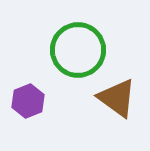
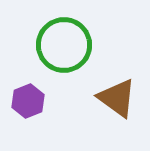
green circle: moved 14 px left, 5 px up
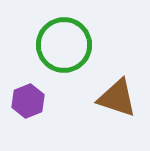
brown triangle: rotated 18 degrees counterclockwise
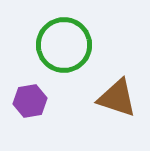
purple hexagon: moved 2 px right; rotated 12 degrees clockwise
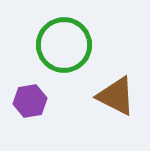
brown triangle: moved 1 px left, 2 px up; rotated 9 degrees clockwise
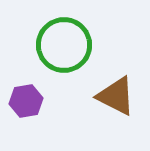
purple hexagon: moved 4 px left
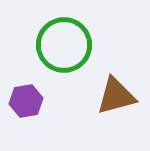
brown triangle: rotated 42 degrees counterclockwise
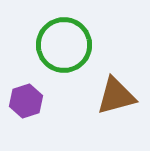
purple hexagon: rotated 8 degrees counterclockwise
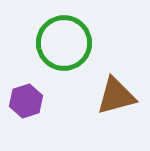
green circle: moved 2 px up
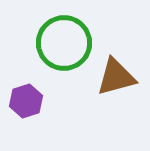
brown triangle: moved 19 px up
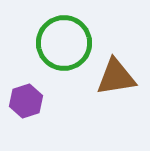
brown triangle: rotated 6 degrees clockwise
